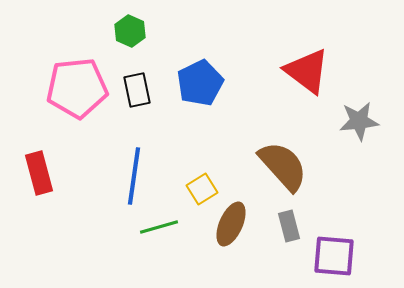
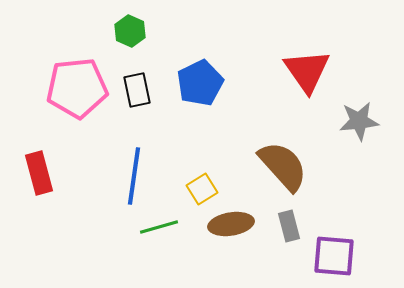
red triangle: rotated 18 degrees clockwise
brown ellipse: rotated 57 degrees clockwise
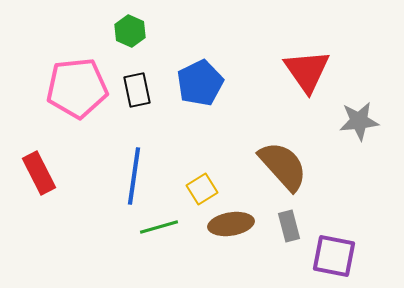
red rectangle: rotated 12 degrees counterclockwise
purple square: rotated 6 degrees clockwise
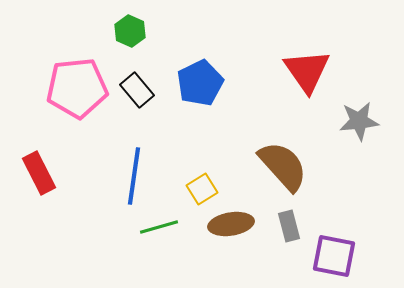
black rectangle: rotated 28 degrees counterclockwise
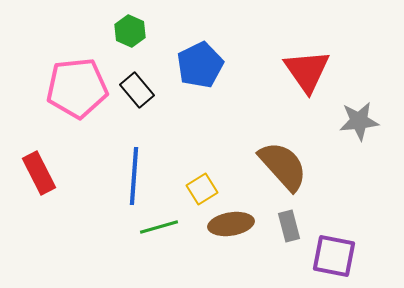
blue pentagon: moved 18 px up
blue line: rotated 4 degrees counterclockwise
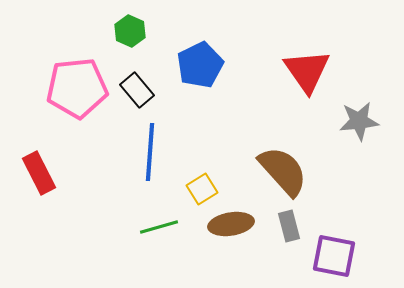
brown semicircle: moved 5 px down
blue line: moved 16 px right, 24 px up
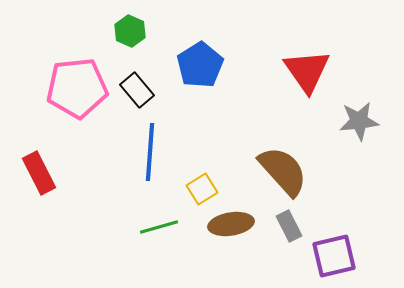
blue pentagon: rotated 6 degrees counterclockwise
gray rectangle: rotated 12 degrees counterclockwise
purple square: rotated 24 degrees counterclockwise
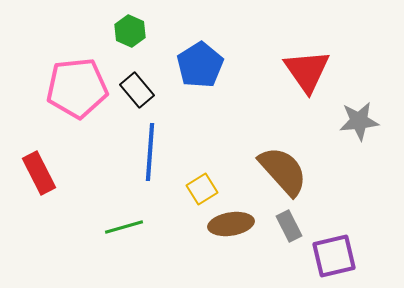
green line: moved 35 px left
